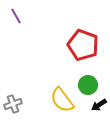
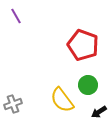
black arrow: moved 7 px down
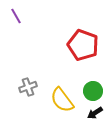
green circle: moved 5 px right, 6 px down
gray cross: moved 15 px right, 17 px up
black arrow: moved 4 px left, 1 px down
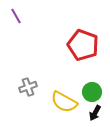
green circle: moved 1 px left, 1 px down
yellow semicircle: moved 2 px right, 2 px down; rotated 24 degrees counterclockwise
black arrow: rotated 28 degrees counterclockwise
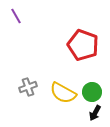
yellow semicircle: moved 1 px left, 9 px up
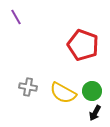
purple line: moved 1 px down
gray cross: rotated 30 degrees clockwise
green circle: moved 1 px up
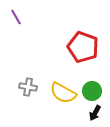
red pentagon: moved 2 px down
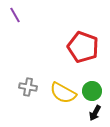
purple line: moved 1 px left, 2 px up
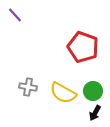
purple line: rotated 14 degrees counterclockwise
green circle: moved 1 px right
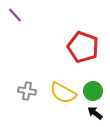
gray cross: moved 1 px left, 4 px down
black arrow: rotated 98 degrees clockwise
